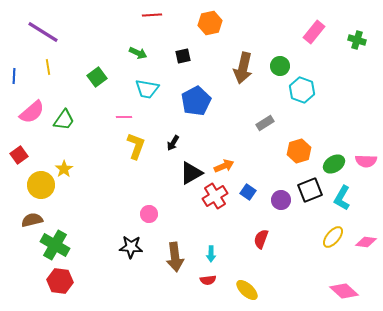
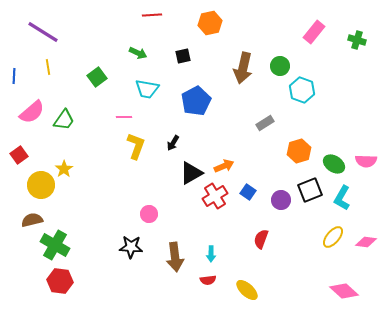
green ellipse at (334, 164): rotated 65 degrees clockwise
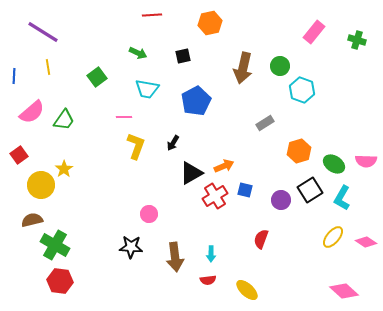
black square at (310, 190): rotated 10 degrees counterclockwise
blue square at (248, 192): moved 3 px left, 2 px up; rotated 21 degrees counterclockwise
pink diamond at (366, 242): rotated 25 degrees clockwise
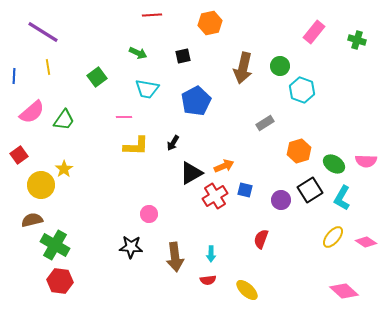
yellow L-shape at (136, 146): rotated 72 degrees clockwise
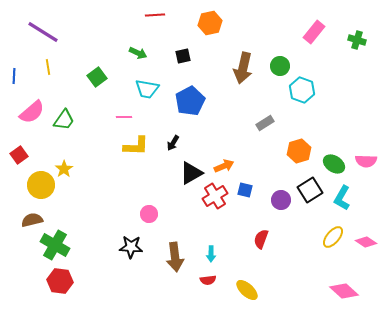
red line at (152, 15): moved 3 px right
blue pentagon at (196, 101): moved 6 px left
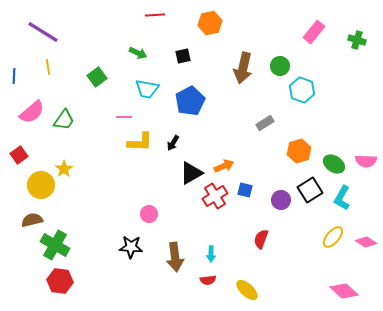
yellow L-shape at (136, 146): moved 4 px right, 4 px up
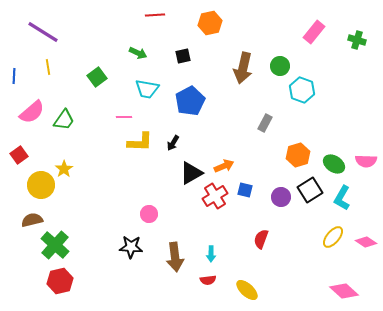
gray rectangle at (265, 123): rotated 30 degrees counterclockwise
orange hexagon at (299, 151): moved 1 px left, 4 px down
purple circle at (281, 200): moved 3 px up
green cross at (55, 245): rotated 12 degrees clockwise
red hexagon at (60, 281): rotated 20 degrees counterclockwise
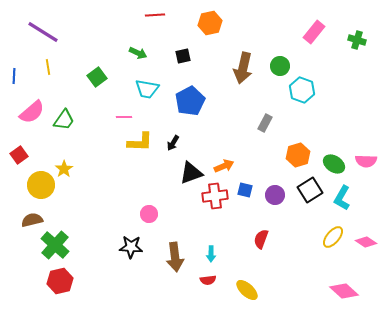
black triangle at (191, 173): rotated 10 degrees clockwise
red cross at (215, 196): rotated 25 degrees clockwise
purple circle at (281, 197): moved 6 px left, 2 px up
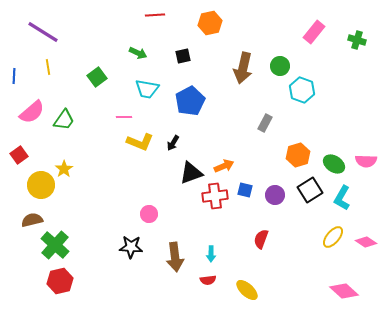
yellow L-shape at (140, 142): rotated 20 degrees clockwise
